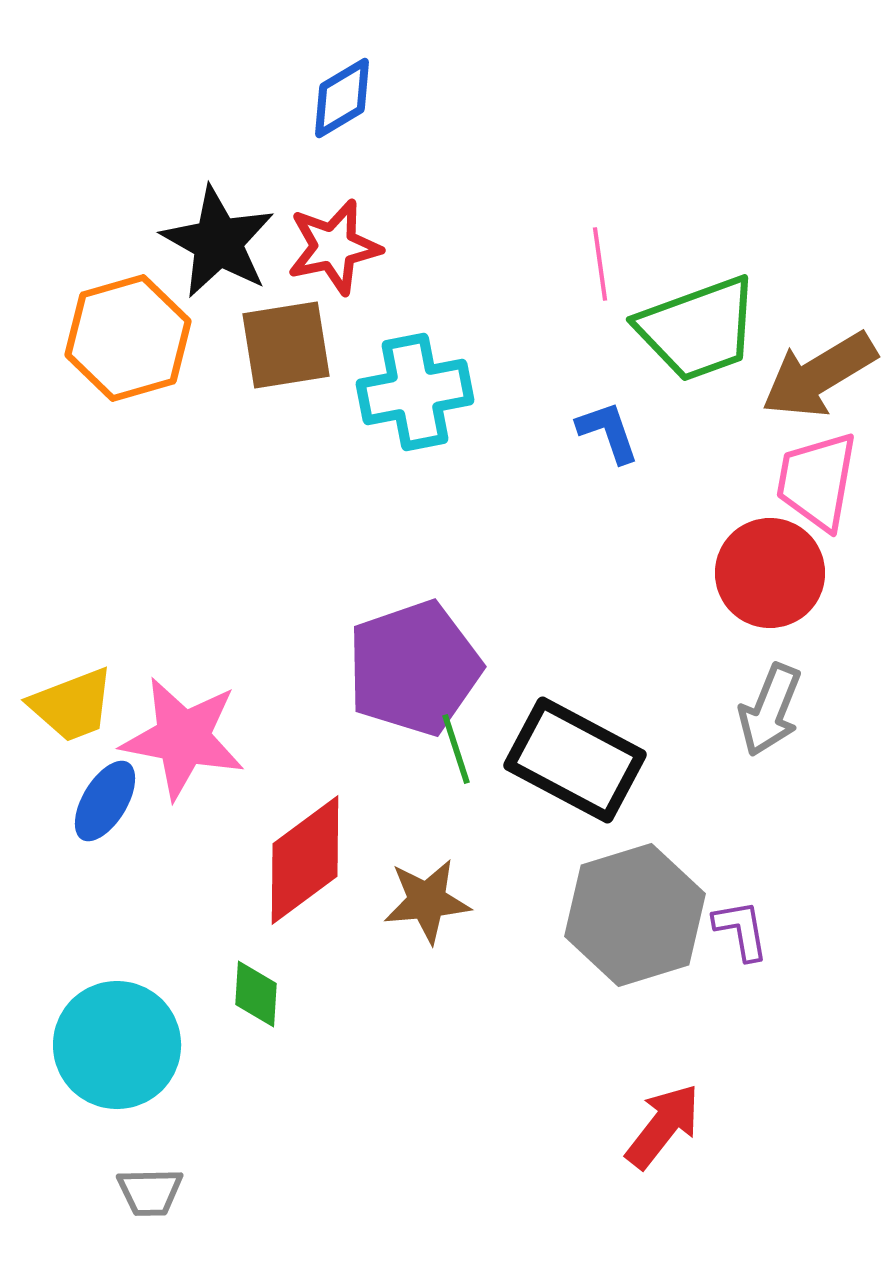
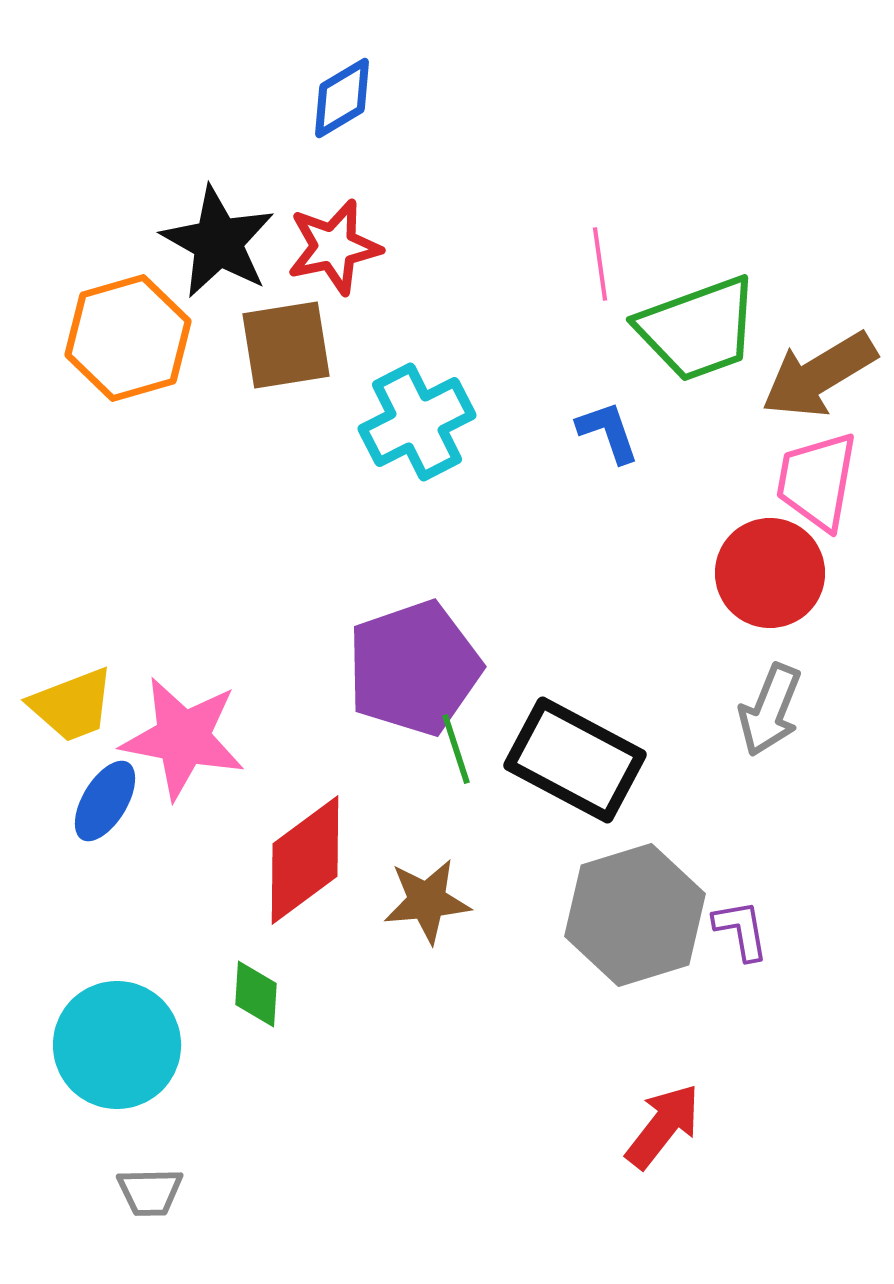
cyan cross: moved 2 px right, 30 px down; rotated 16 degrees counterclockwise
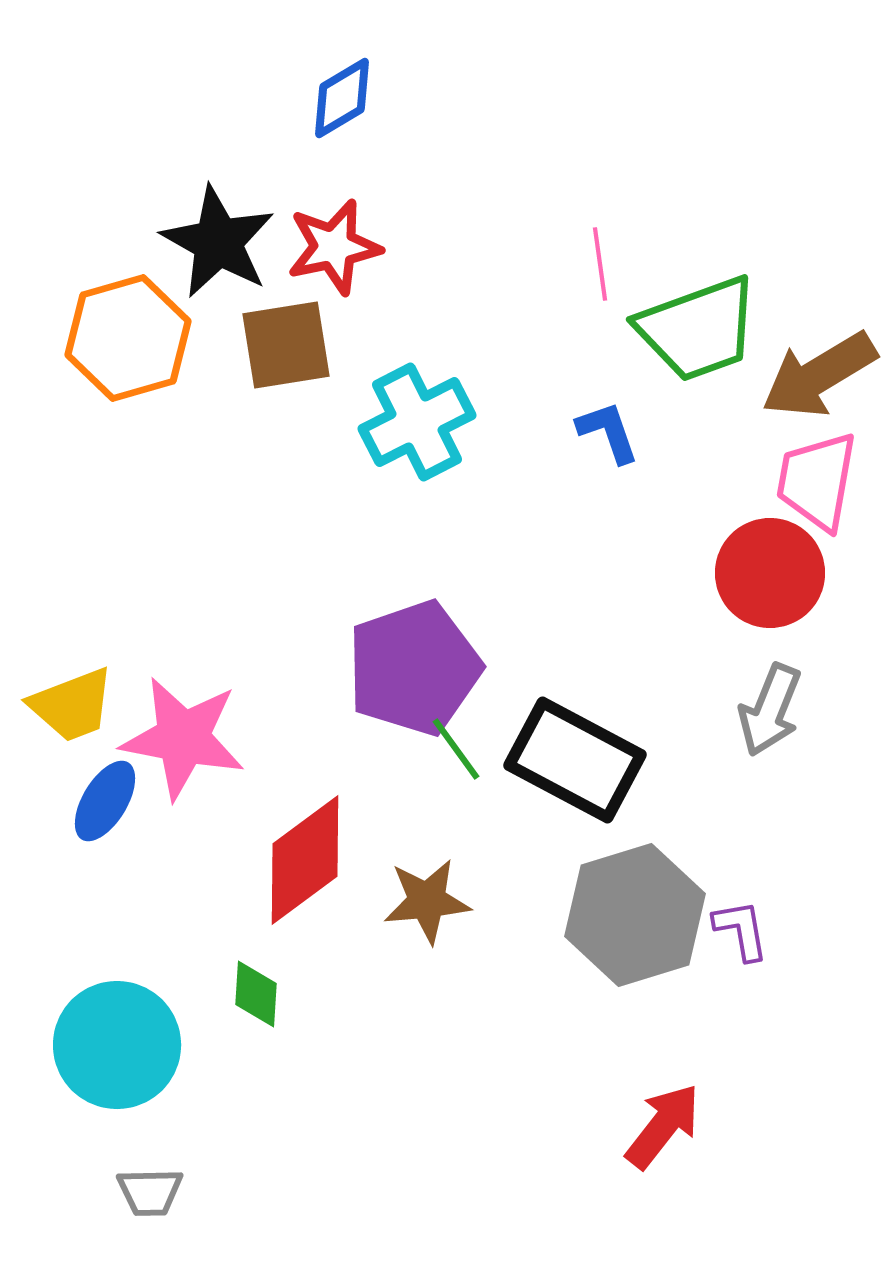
green line: rotated 18 degrees counterclockwise
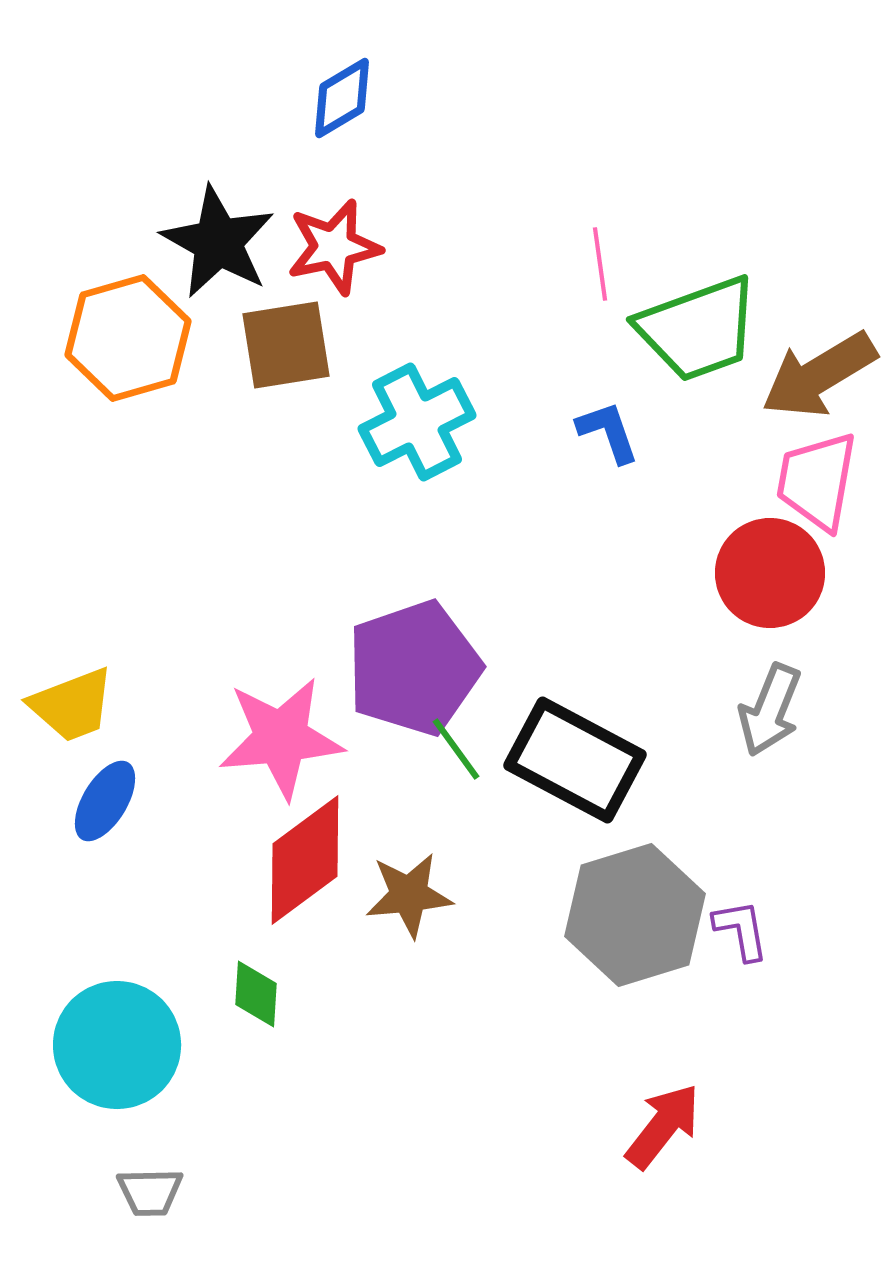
pink star: moved 98 px right; rotated 16 degrees counterclockwise
brown star: moved 18 px left, 6 px up
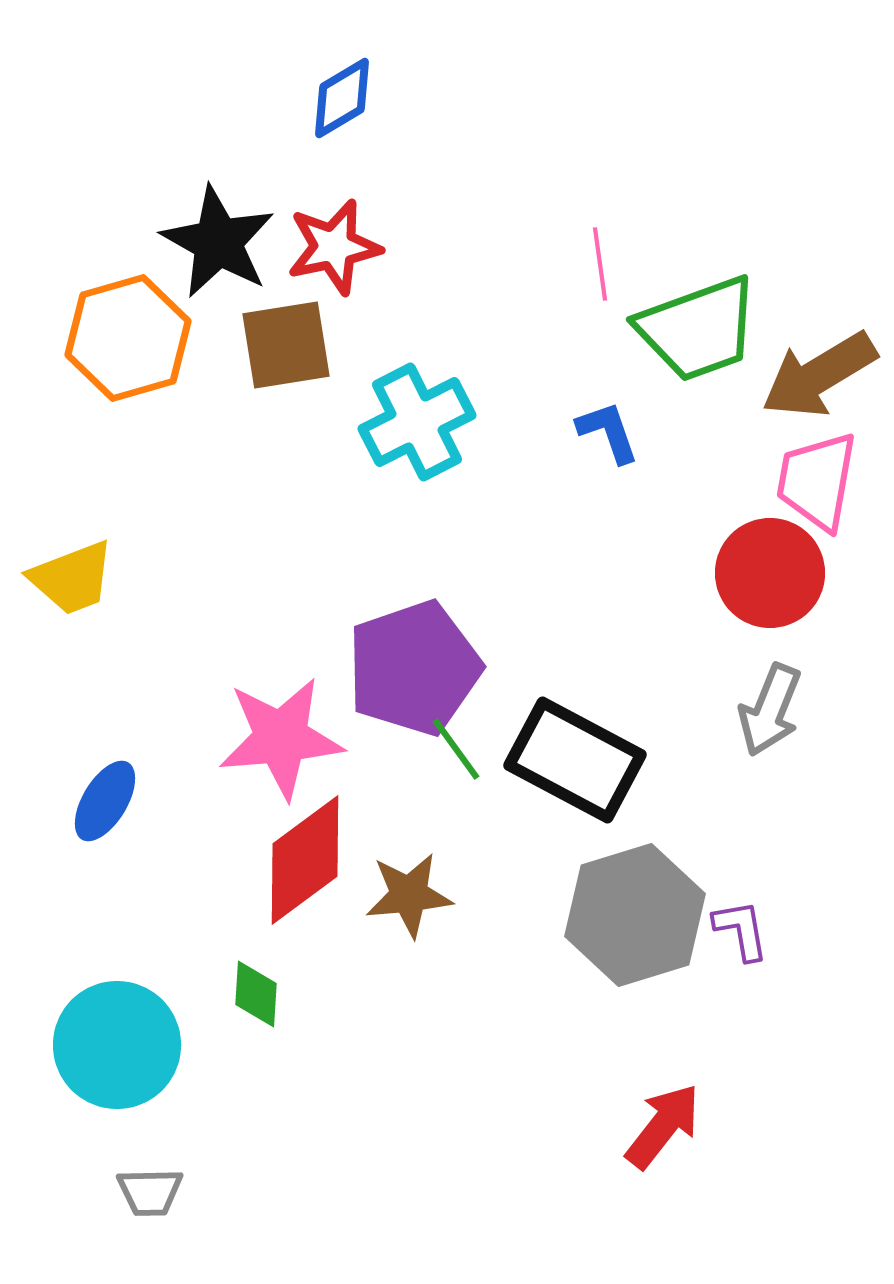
yellow trapezoid: moved 127 px up
